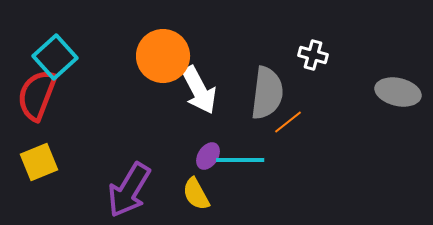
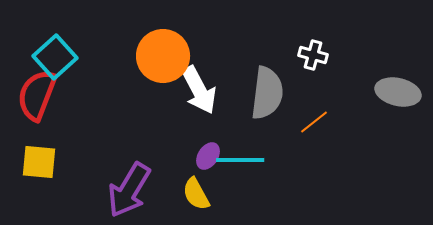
orange line: moved 26 px right
yellow square: rotated 27 degrees clockwise
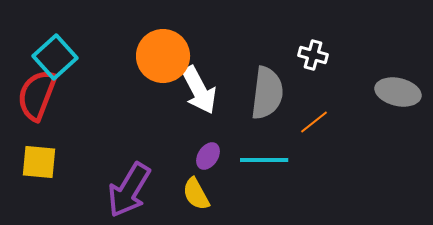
cyan line: moved 24 px right
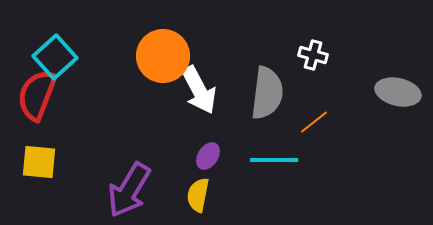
cyan line: moved 10 px right
yellow semicircle: moved 2 px right, 1 px down; rotated 40 degrees clockwise
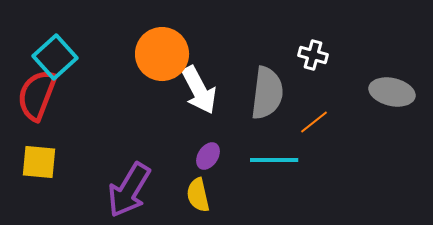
orange circle: moved 1 px left, 2 px up
gray ellipse: moved 6 px left
yellow semicircle: rotated 24 degrees counterclockwise
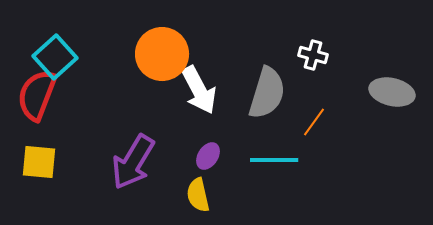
gray semicircle: rotated 10 degrees clockwise
orange line: rotated 16 degrees counterclockwise
purple arrow: moved 4 px right, 28 px up
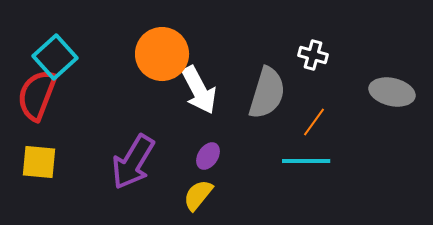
cyan line: moved 32 px right, 1 px down
yellow semicircle: rotated 52 degrees clockwise
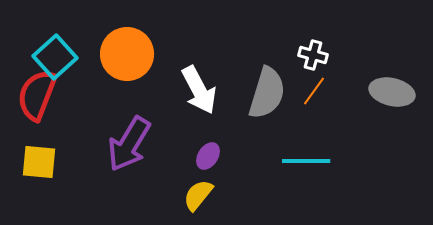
orange circle: moved 35 px left
orange line: moved 31 px up
purple arrow: moved 4 px left, 18 px up
